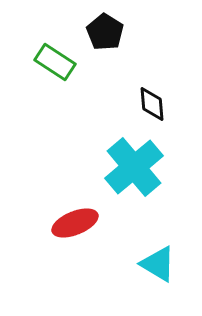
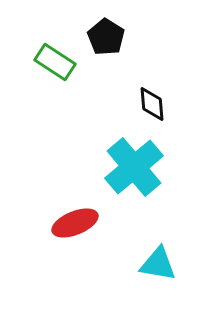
black pentagon: moved 1 px right, 5 px down
cyan triangle: rotated 21 degrees counterclockwise
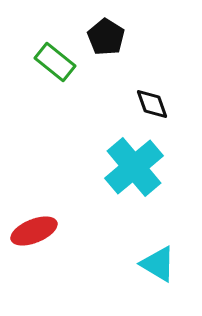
green rectangle: rotated 6 degrees clockwise
black diamond: rotated 15 degrees counterclockwise
red ellipse: moved 41 px left, 8 px down
cyan triangle: rotated 21 degrees clockwise
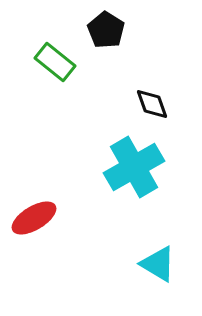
black pentagon: moved 7 px up
cyan cross: rotated 10 degrees clockwise
red ellipse: moved 13 px up; rotated 9 degrees counterclockwise
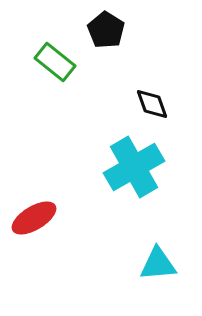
cyan triangle: rotated 36 degrees counterclockwise
